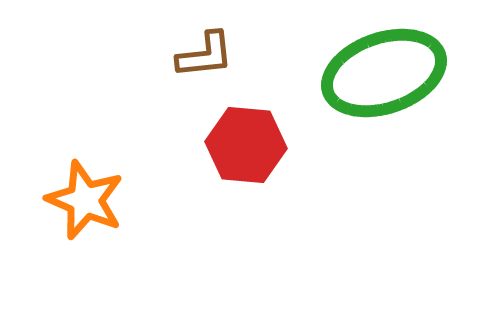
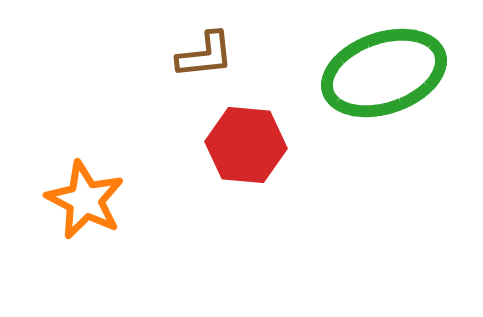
orange star: rotated 4 degrees clockwise
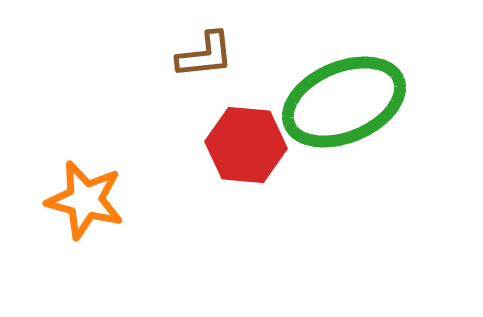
green ellipse: moved 40 px left, 29 px down; rotated 4 degrees counterclockwise
orange star: rotated 12 degrees counterclockwise
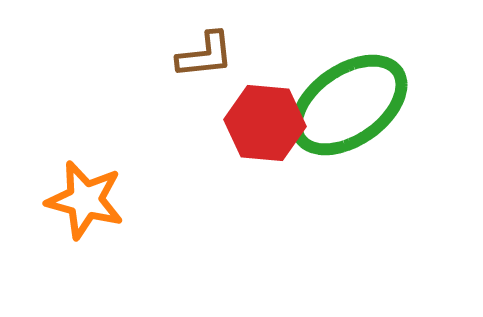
green ellipse: moved 5 px right, 3 px down; rotated 12 degrees counterclockwise
red hexagon: moved 19 px right, 22 px up
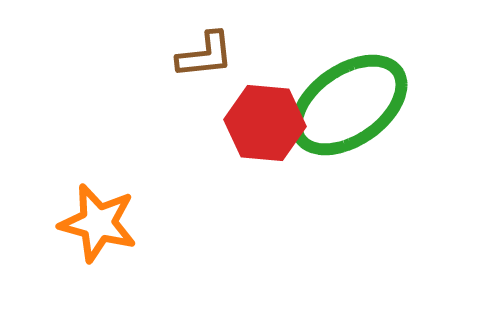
orange star: moved 13 px right, 23 px down
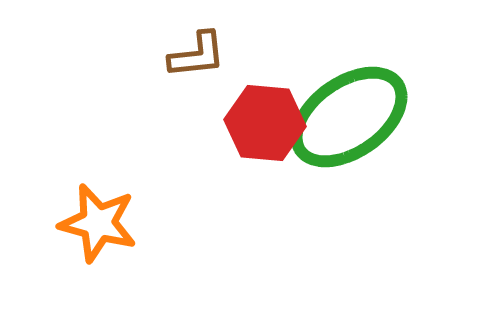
brown L-shape: moved 8 px left
green ellipse: moved 12 px down
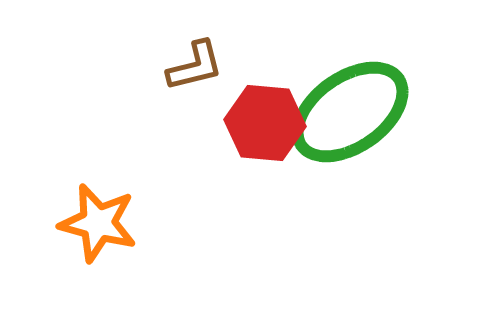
brown L-shape: moved 2 px left, 11 px down; rotated 8 degrees counterclockwise
green ellipse: moved 1 px right, 5 px up
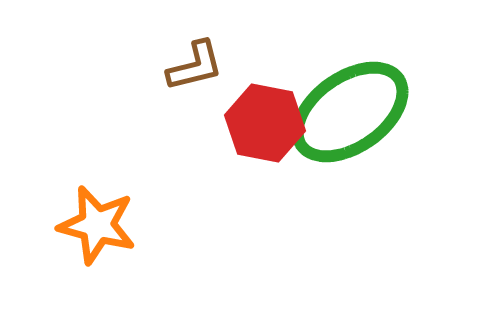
red hexagon: rotated 6 degrees clockwise
orange star: moved 1 px left, 2 px down
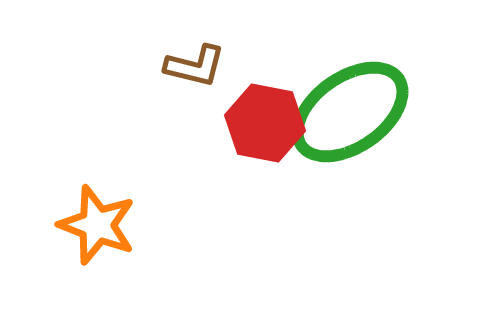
brown L-shape: rotated 28 degrees clockwise
orange star: rotated 6 degrees clockwise
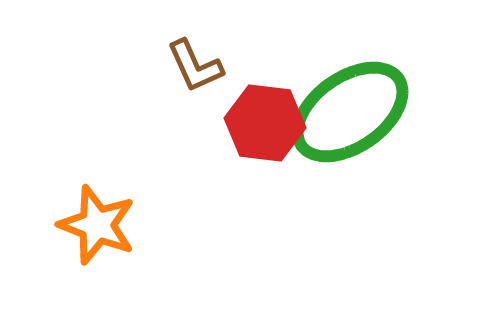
brown L-shape: rotated 52 degrees clockwise
red hexagon: rotated 4 degrees counterclockwise
